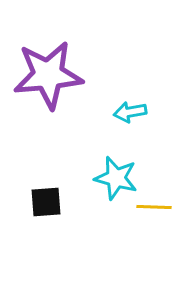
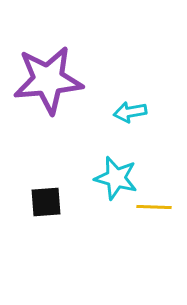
purple star: moved 5 px down
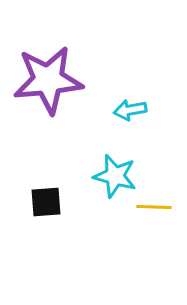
cyan arrow: moved 2 px up
cyan star: moved 1 px left, 2 px up
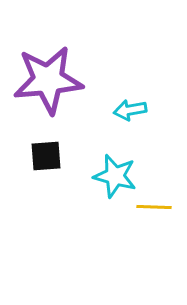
black square: moved 46 px up
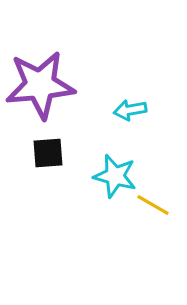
purple star: moved 8 px left, 5 px down
black square: moved 2 px right, 3 px up
yellow line: moved 1 px left, 2 px up; rotated 28 degrees clockwise
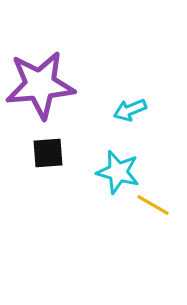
cyan arrow: rotated 12 degrees counterclockwise
cyan star: moved 3 px right, 4 px up
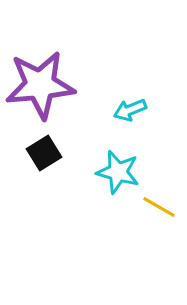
black square: moved 4 px left; rotated 28 degrees counterclockwise
yellow line: moved 6 px right, 2 px down
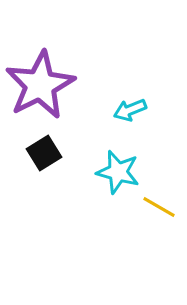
purple star: rotated 22 degrees counterclockwise
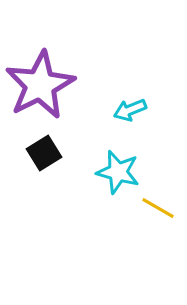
yellow line: moved 1 px left, 1 px down
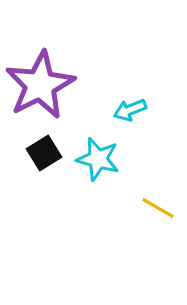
cyan star: moved 20 px left, 13 px up
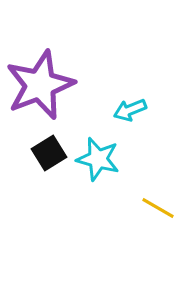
purple star: rotated 6 degrees clockwise
black square: moved 5 px right
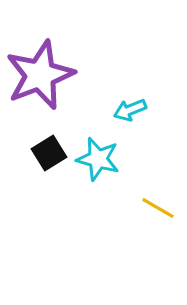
purple star: moved 10 px up
